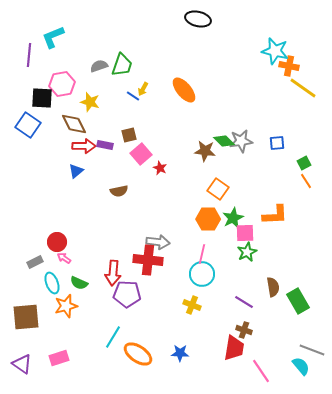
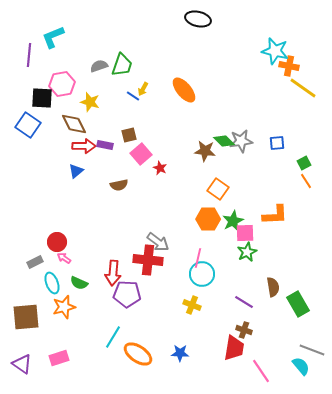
brown semicircle at (119, 191): moved 6 px up
green star at (233, 218): moved 3 px down
gray arrow at (158, 242): rotated 30 degrees clockwise
pink line at (202, 254): moved 4 px left, 4 px down
green rectangle at (298, 301): moved 3 px down
orange star at (66, 306): moved 2 px left, 1 px down
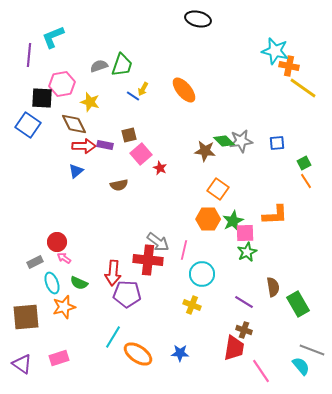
pink line at (198, 258): moved 14 px left, 8 px up
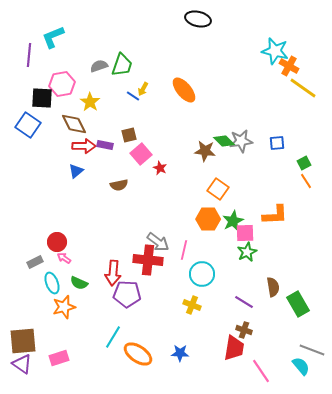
orange cross at (289, 66): rotated 18 degrees clockwise
yellow star at (90, 102): rotated 18 degrees clockwise
brown square at (26, 317): moved 3 px left, 24 px down
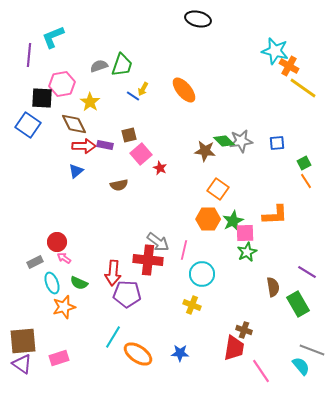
purple line at (244, 302): moved 63 px right, 30 px up
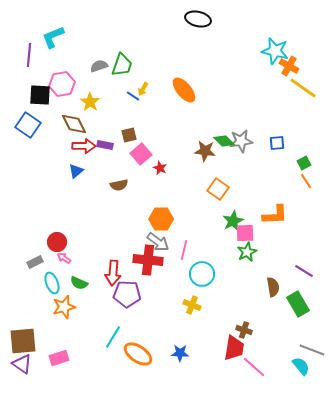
black square at (42, 98): moved 2 px left, 3 px up
orange hexagon at (208, 219): moved 47 px left
purple line at (307, 272): moved 3 px left, 1 px up
pink line at (261, 371): moved 7 px left, 4 px up; rotated 15 degrees counterclockwise
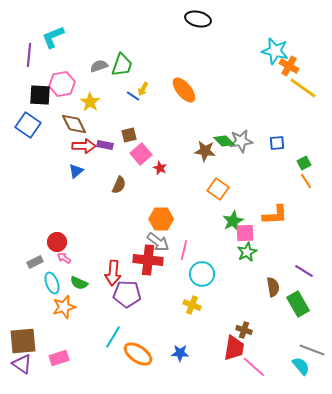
brown semicircle at (119, 185): rotated 54 degrees counterclockwise
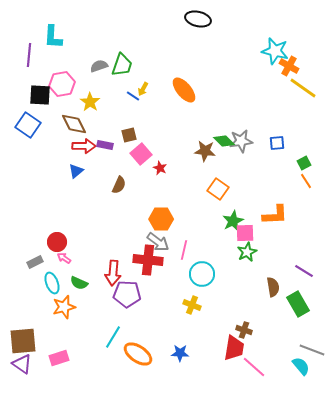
cyan L-shape at (53, 37): rotated 65 degrees counterclockwise
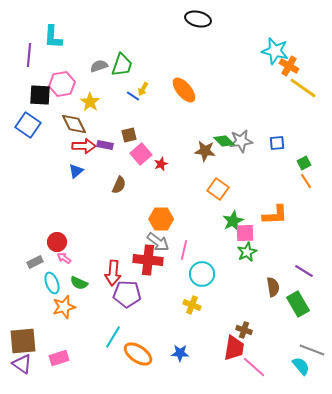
red star at (160, 168): moved 1 px right, 4 px up; rotated 24 degrees clockwise
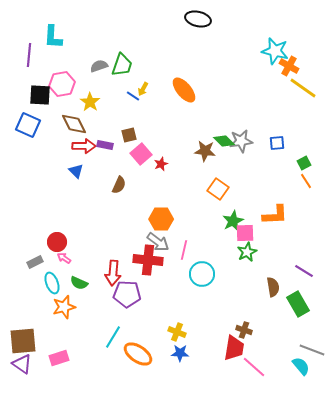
blue square at (28, 125): rotated 10 degrees counterclockwise
blue triangle at (76, 171): rotated 35 degrees counterclockwise
yellow cross at (192, 305): moved 15 px left, 27 px down
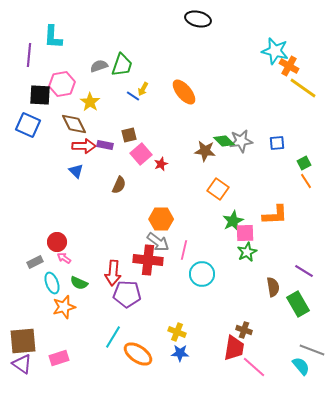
orange ellipse at (184, 90): moved 2 px down
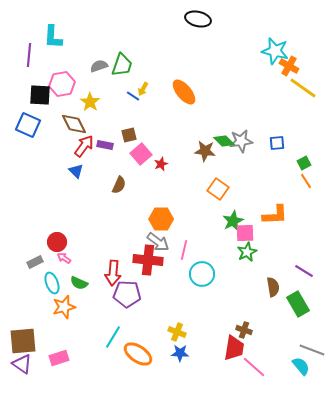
red arrow at (84, 146): rotated 55 degrees counterclockwise
